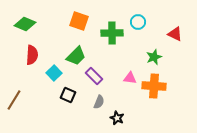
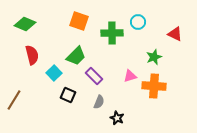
red semicircle: rotated 18 degrees counterclockwise
pink triangle: moved 2 px up; rotated 24 degrees counterclockwise
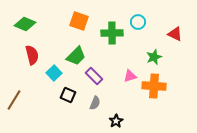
gray semicircle: moved 4 px left, 1 px down
black star: moved 1 px left, 3 px down; rotated 16 degrees clockwise
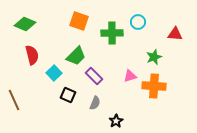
red triangle: rotated 21 degrees counterclockwise
brown line: rotated 55 degrees counterclockwise
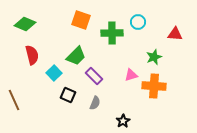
orange square: moved 2 px right, 1 px up
pink triangle: moved 1 px right, 1 px up
black star: moved 7 px right
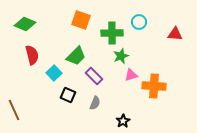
cyan circle: moved 1 px right
green star: moved 33 px left, 1 px up
brown line: moved 10 px down
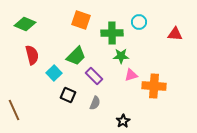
green star: rotated 21 degrees clockwise
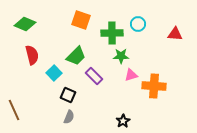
cyan circle: moved 1 px left, 2 px down
gray semicircle: moved 26 px left, 14 px down
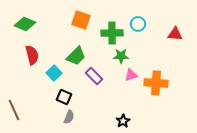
orange cross: moved 2 px right, 3 px up
black square: moved 4 px left, 2 px down
